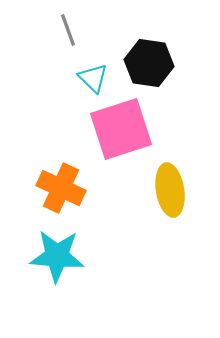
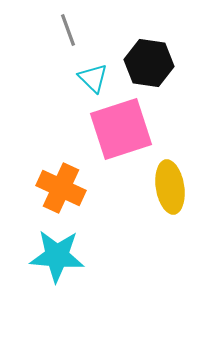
yellow ellipse: moved 3 px up
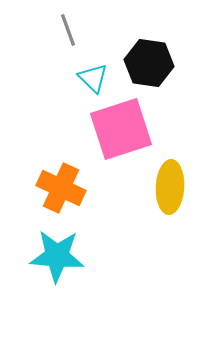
yellow ellipse: rotated 12 degrees clockwise
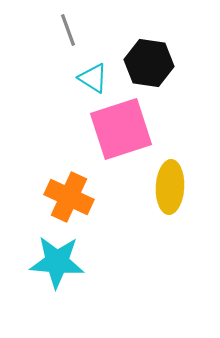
cyan triangle: rotated 12 degrees counterclockwise
orange cross: moved 8 px right, 9 px down
cyan star: moved 6 px down
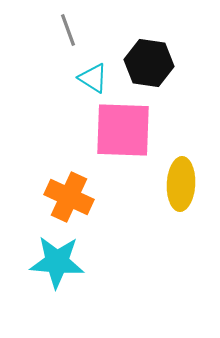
pink square: moved 2 px right, 1 px down; rotated 20 degrees clockwise
yellow ellipse: moved 11 px right, 3 px up
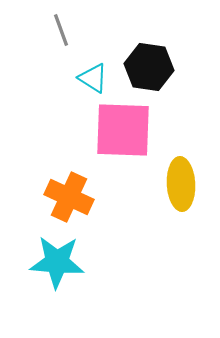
gray line: moved 7 px left
black hexagon: moved 4 px down
yellow ellipse: rotated 6 degrees counterclockwise
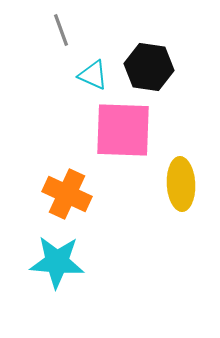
cyan triangle: moved 3 px up; rotated 8 degrees counterclockwise
orange cross: moved 2 px left, 3 px up
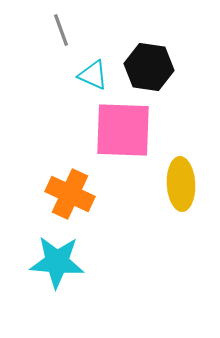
orange cross: moved 3 px right
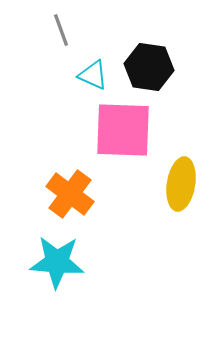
yellow ellipse: rotated 12 degrees clockwise
orange cross: rotated 12 degrees clockwise
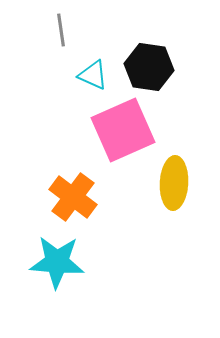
gray line: rotated 12 degrees clockwise
pink square: rotated 26 degrees counterclockwise
yellow ellipse: moved 7 px left, 1 px up; rotated 6 degrees counterclockwise
orange cross: moved 3 px right, 3 px down
